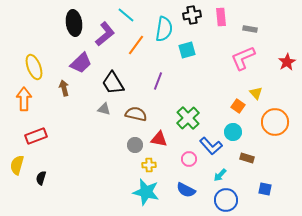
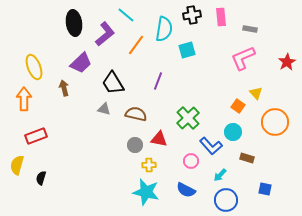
pink circle: moved 2 px right, 2 px down
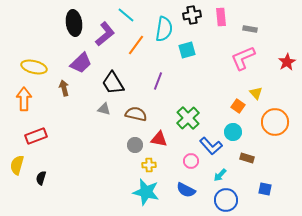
yellow ellipse: rotated 55 degrees counterclockwise
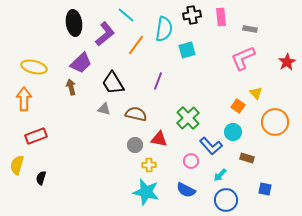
brown arrow: moved 7 px right, 1 px up
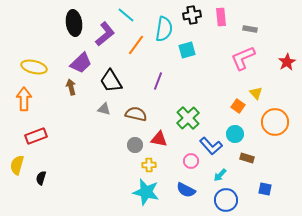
black trapezoid: moved 2 px left, 2 px up
cyan circle: moved 2 px right, 2 px down
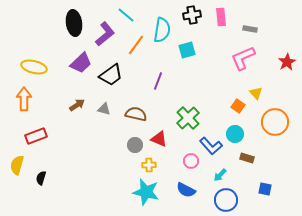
cyan semicircle: moved 2 px left, 1 px down
black trapezoid: moved 6 px up; rotated 95 degrees counterclockwise
brown arrow: moved 6 px right, 18 px down; rotated 70 degrees clockwise
red triangle: rotated 12 degrees clockwise
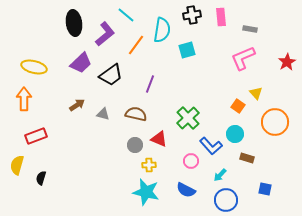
purple line: moved 8 px left, 3 px down
gray triangle: moved 1 px left, 5 px down
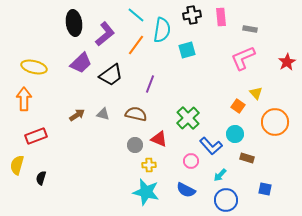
cyan line: moved 10 px right
brown arrow: moved 10 px down
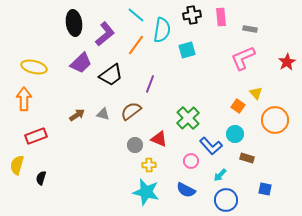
brown semicircle: moved 5 px left, 3 px up; rotated 50 degrees counterclockwise
orange circle: moved 2 px up
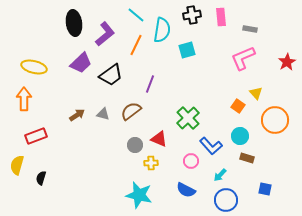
orange line: rotated 10 degrees counterclockwise
cyan circle: moved 5 px right, 2 px down
yellow cross: moved 2 px right, 2 px up
cyan star: moved 7 px left, 3 px down
